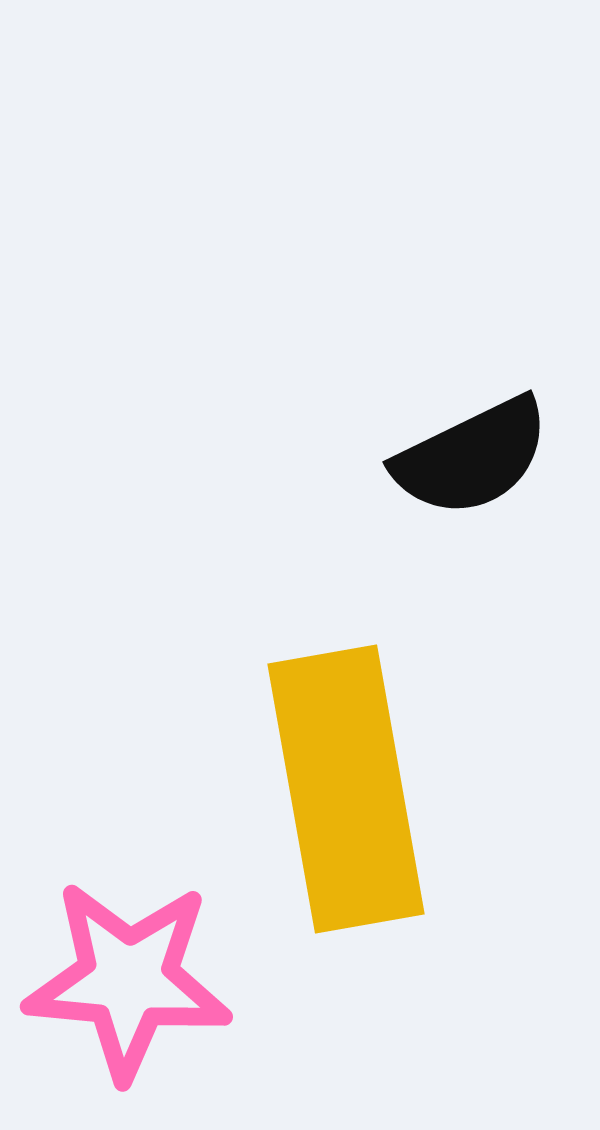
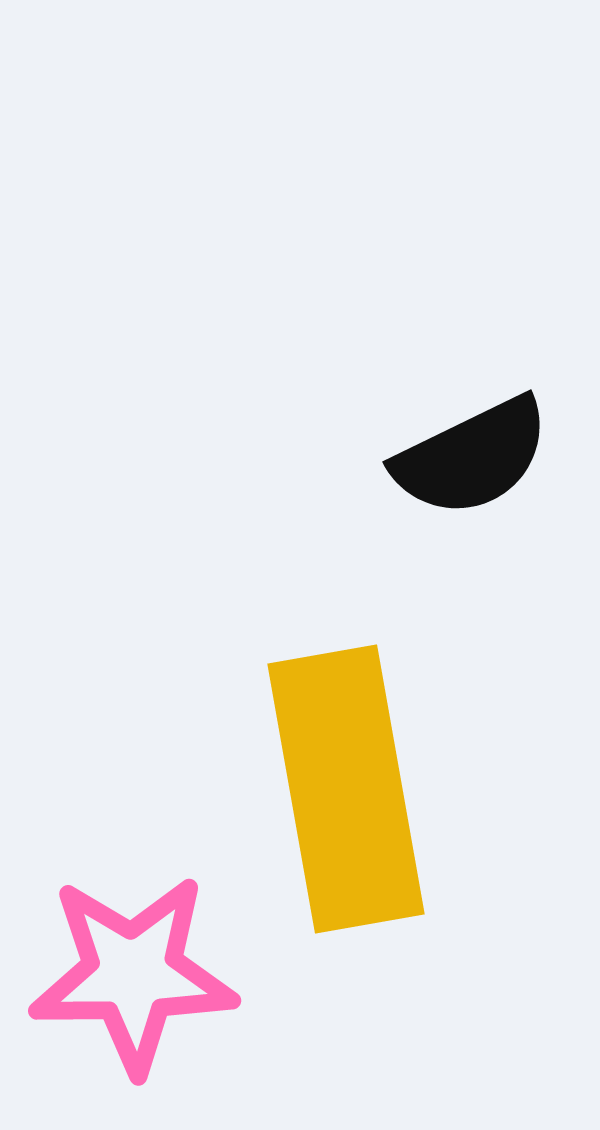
pink star: moved 5 px right, 6 px up; rotated 6 degrees counterclockwise
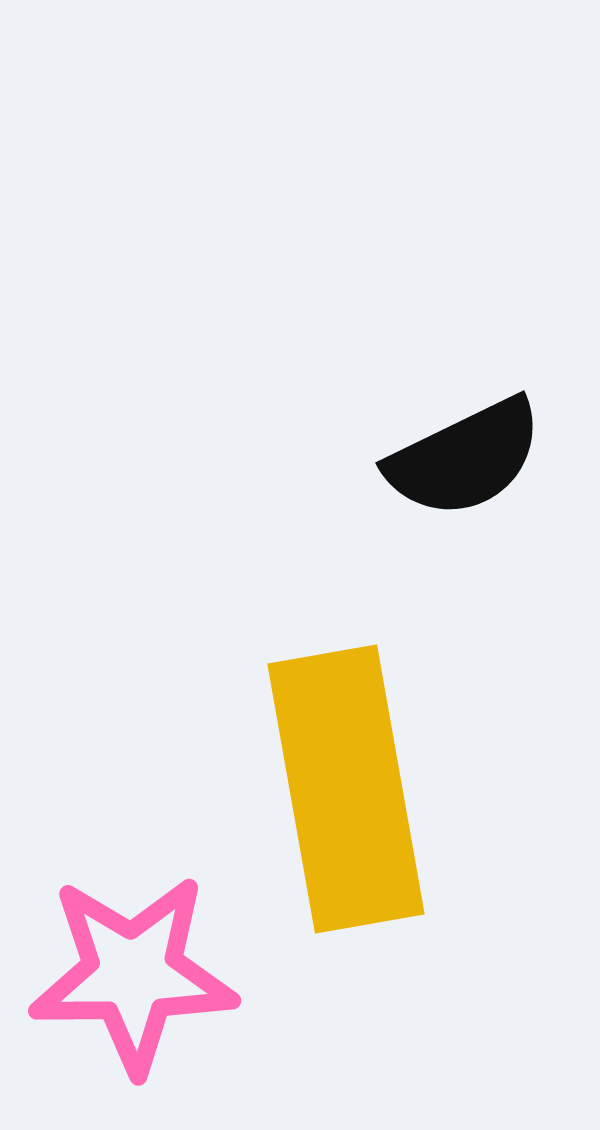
black semicircle: moved 7 px left, 1 px down
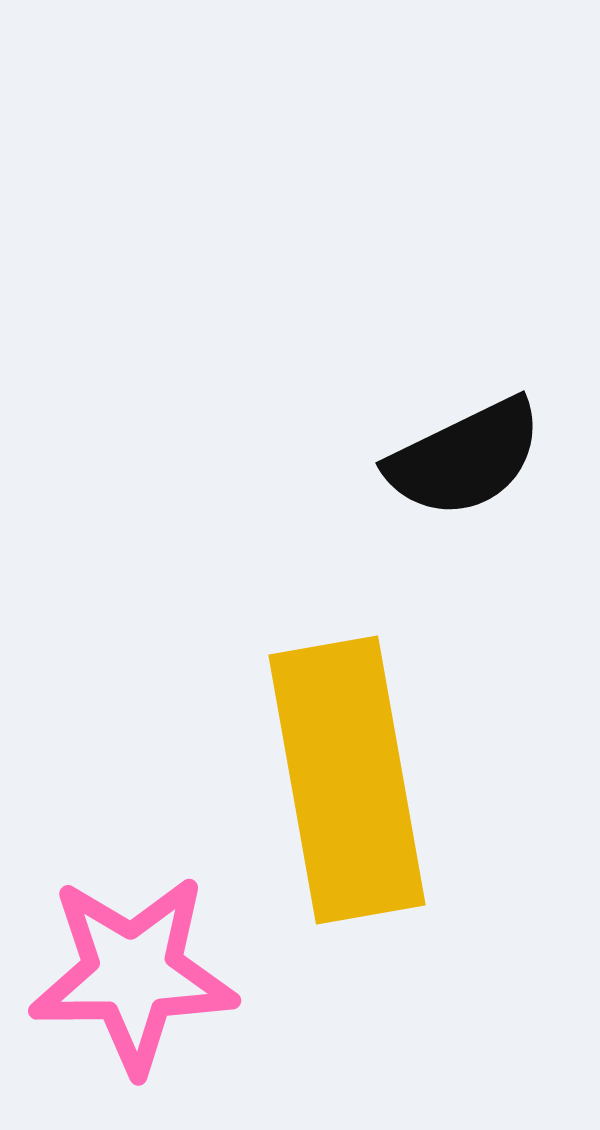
yellow rectangle: moved 1 px right, 9 px up
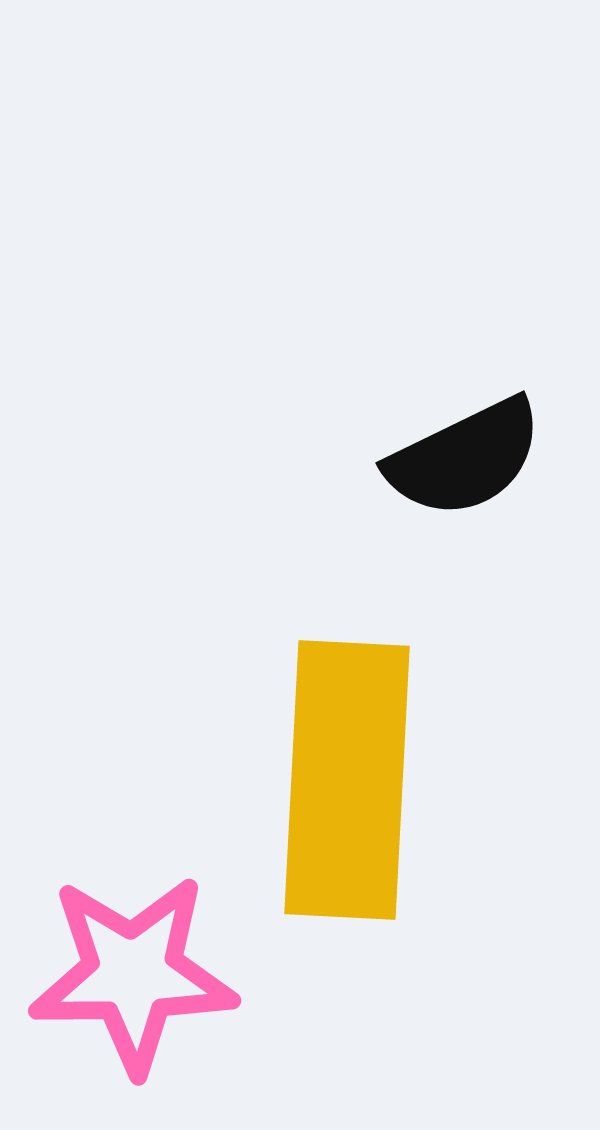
yellow rectangle: rotated 13 degrees clockwise
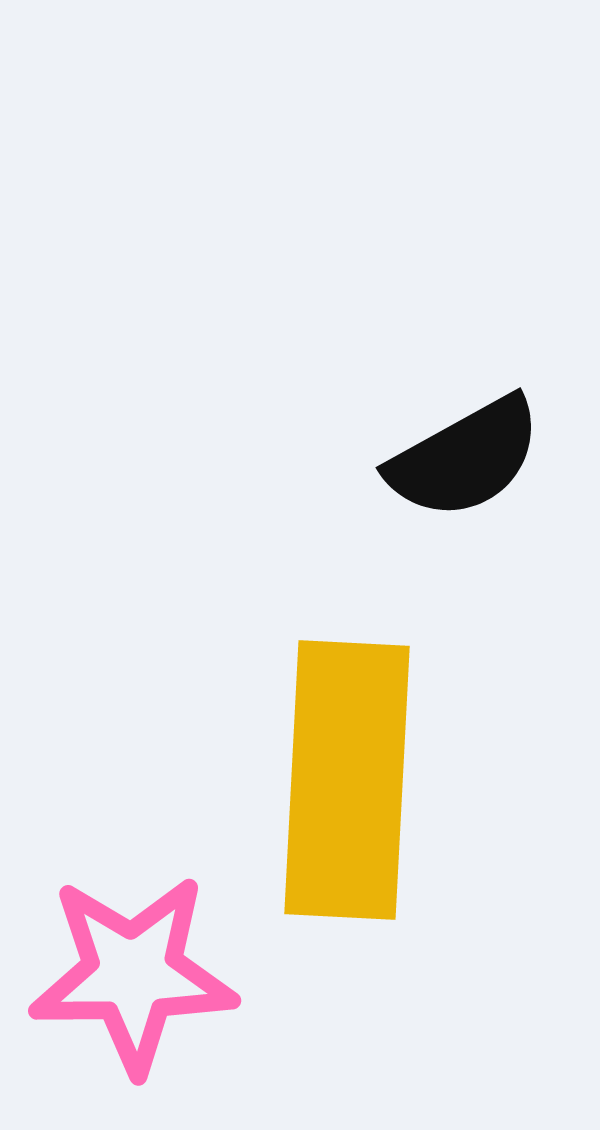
black semicircle: rotated 3 degrees counterclockwise
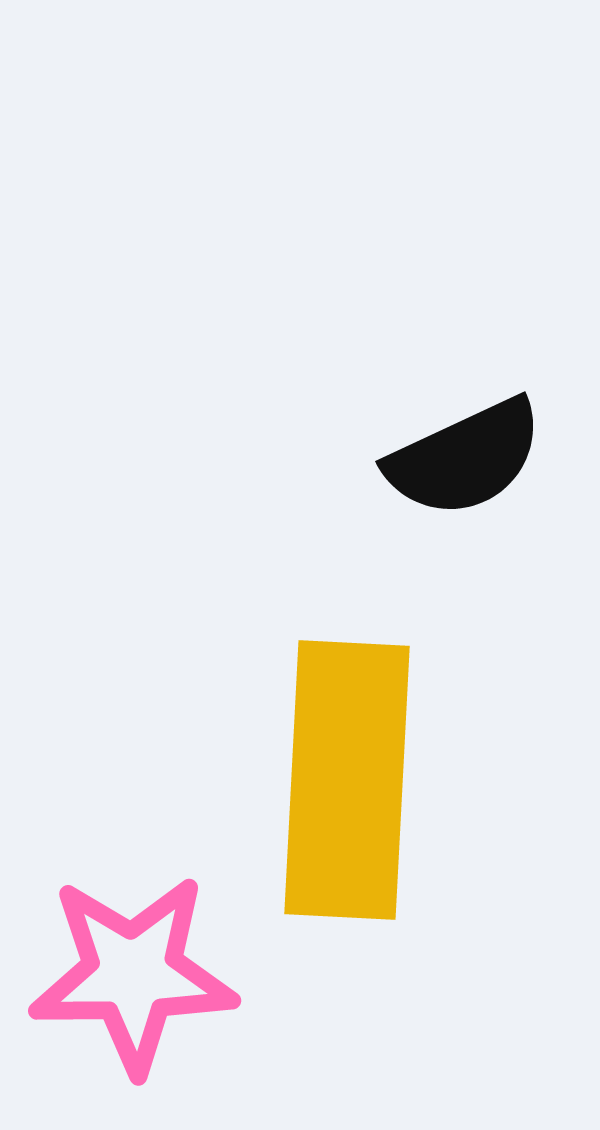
black semicircle: rotated 4 degrees clockwise
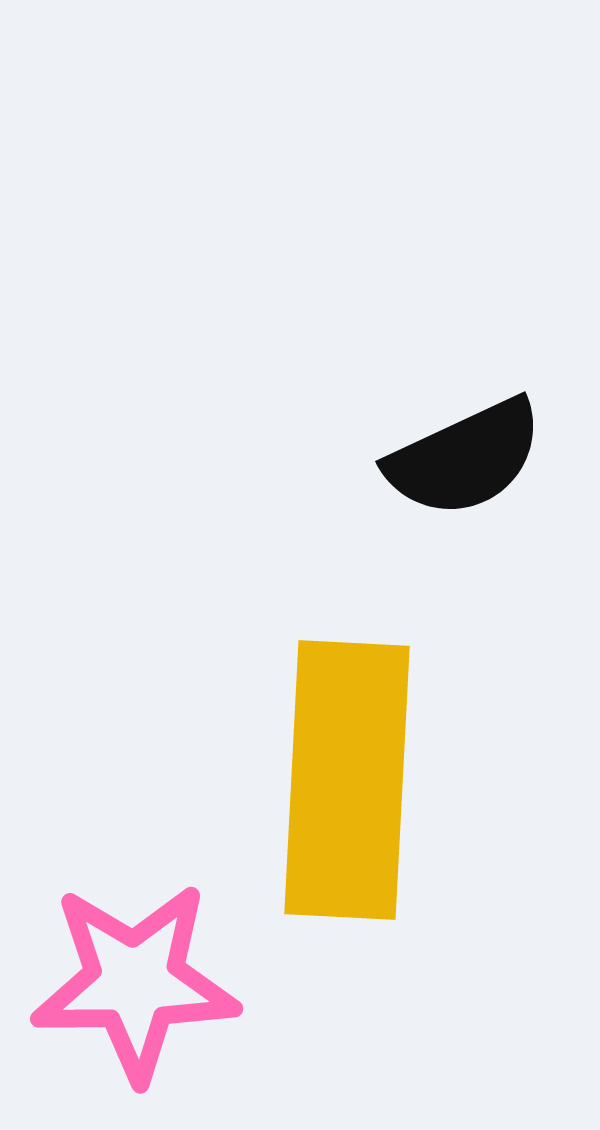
pink star: moved 2 px right, 8 px down
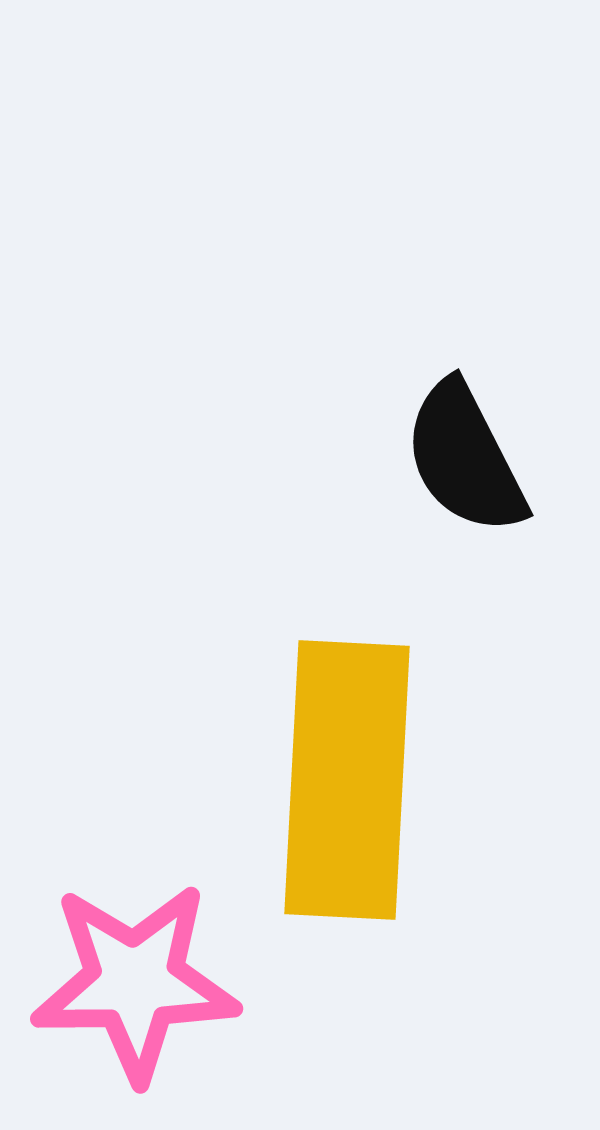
black semicircle: rotated 88 degrees clockwise
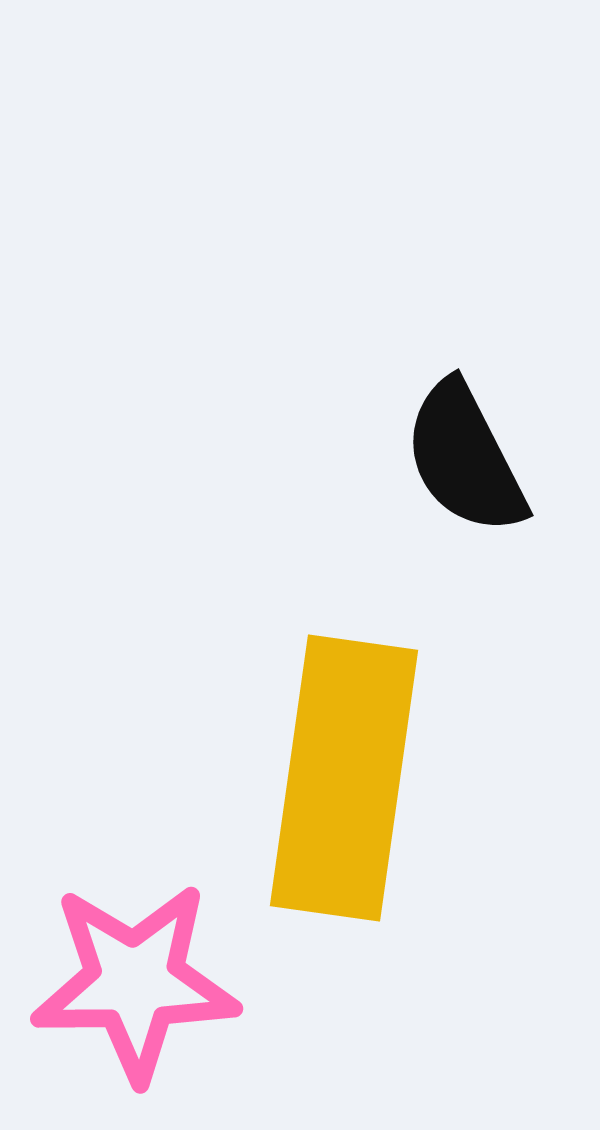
yellow rectangle: moved 3 px left, 2 px up; rotated 5 degrees clockwise
